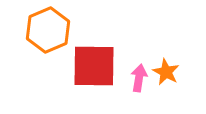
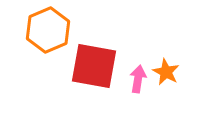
red square: rotated 9 degrees clockwise
pink arrow: moved 1 px left, 1 px down
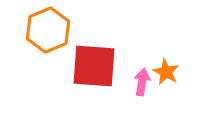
red square: rotated 6 degrees counterclockwise
pink arrow: moved 4 px right, 3 px down
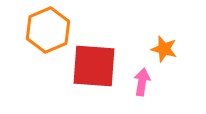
orange star: moved 2 px left, 23 px up; rotated 12 degrees counterclockwise
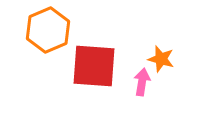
orange star: moved 3 px left, 10 px down
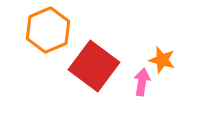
orange star: moved 1 px right, 1 px down
red square: rotated 33 degrees clockwise
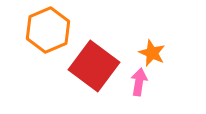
orange star: moved 10 px left, 7 px up; rotated 8 degrees clockwise
pink arrow: moved 3 px left
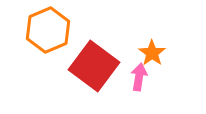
orange star: rotated 12 degrees clockwise
pink arrow: moved 5 px up
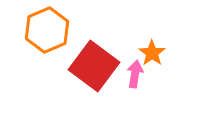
orange hexagon: moved 1 px left
pink arrow: moved 4 px left, 3 px up
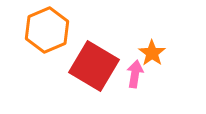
red square: rotated 6 degrees counterclockwise
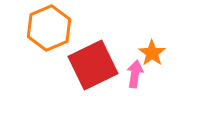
orange hexagon: moved 2 px right, 2 px up
red square: moved 1 px left, 1 px up; rotated 33 degrees clockwise
